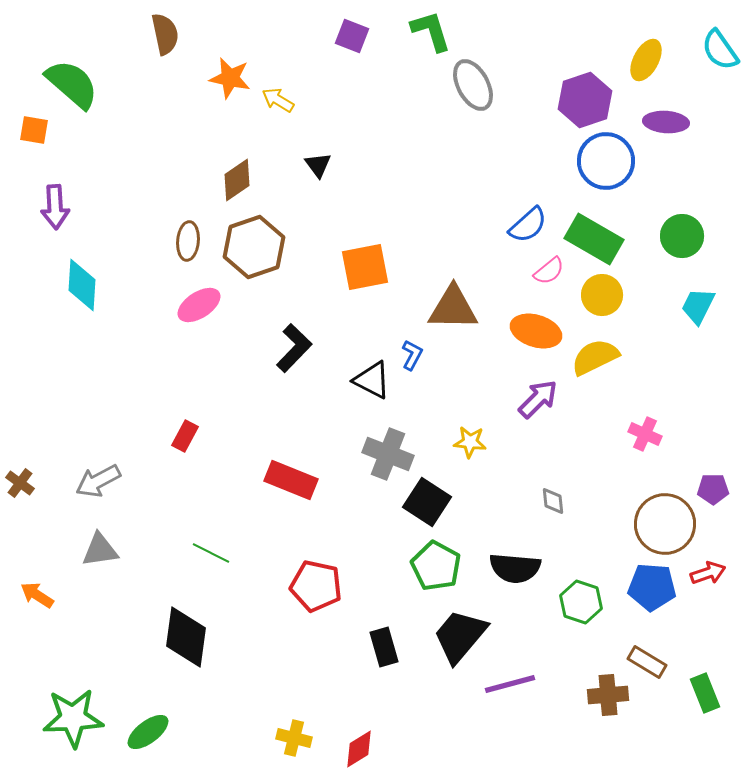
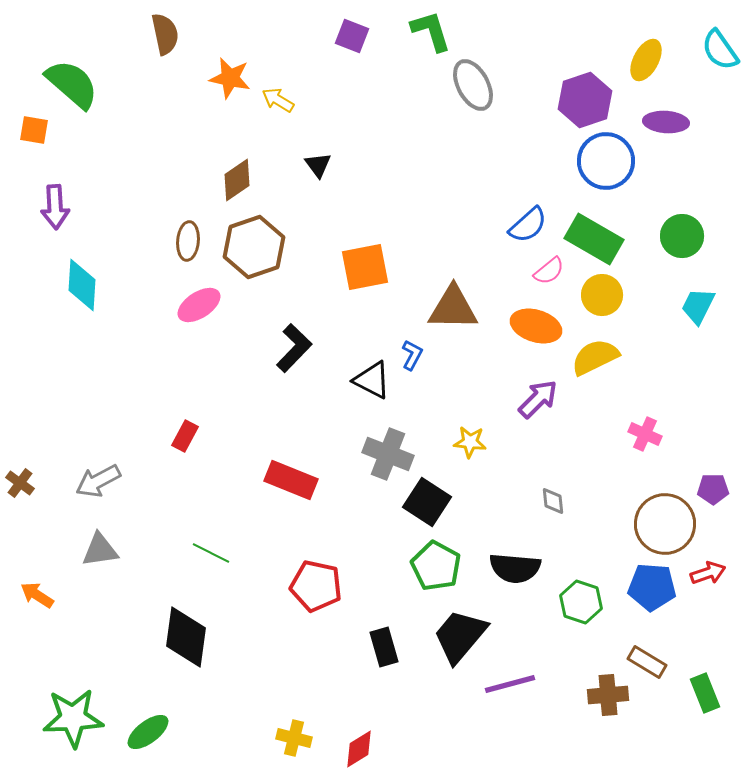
orange ellipse at (536, 331): moved 5 px up
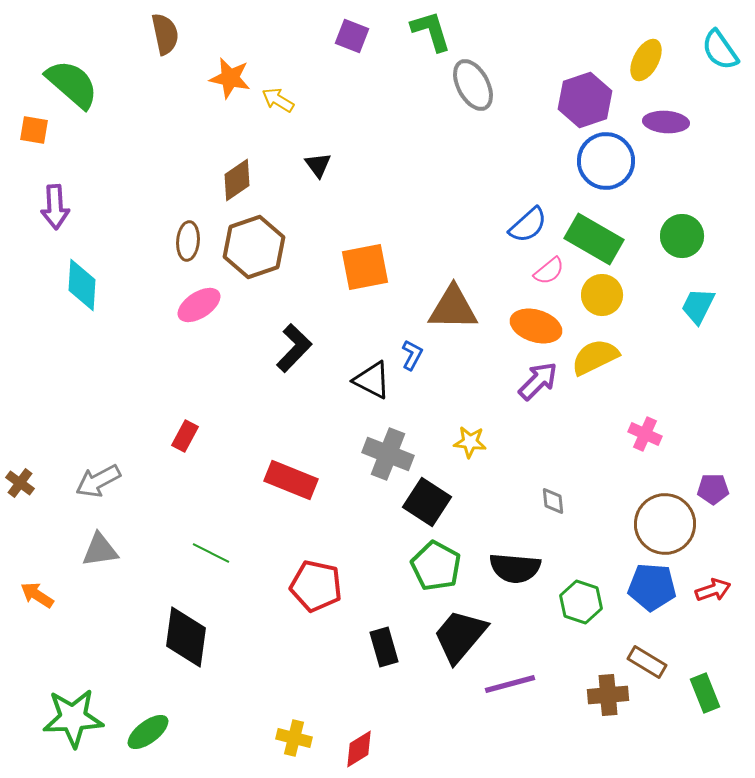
purple arrow at (538, 399): moved 18 px up
red arrow at (708, 573): moved 5 px right, 17 px down
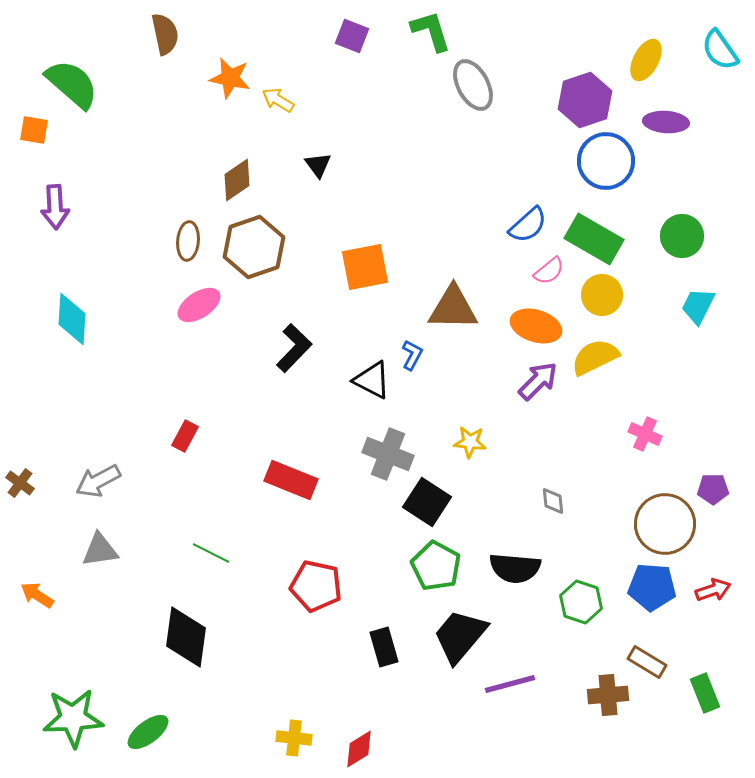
cyan diamond at (82, 285): moved 10 px left, 34 px down
yellow cross at (294, 738): rotated 8 degrees counterclockwise
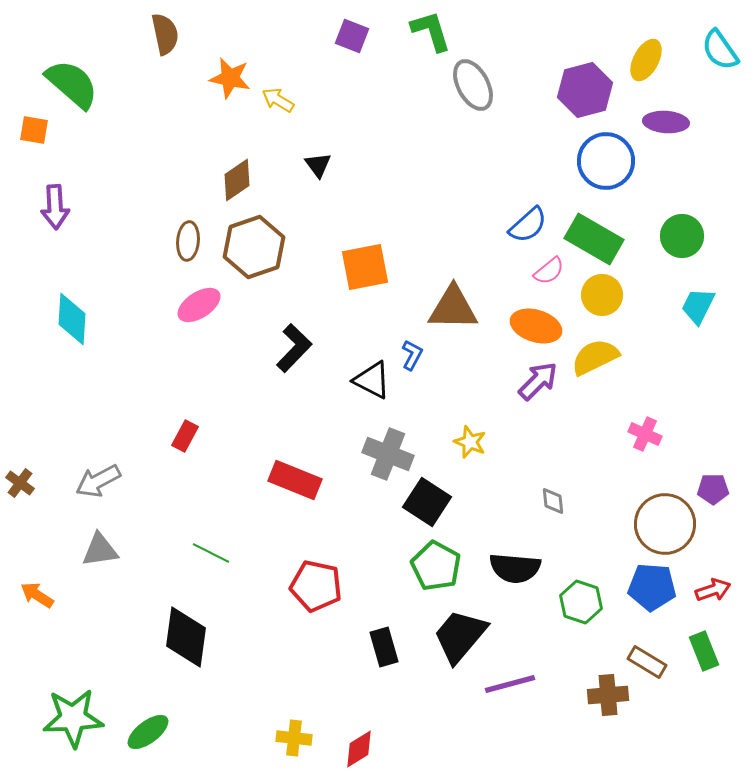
purple hexagon at (585, 100): moved 10 px up; rotated 4 degrees clockwise
yellow star at (470, 442): rotated 16 degrees clockwise
red rectangle at (291, 480): moved 4 px right
green rectangle at (705, 693): moved 1 px left, 42 px up
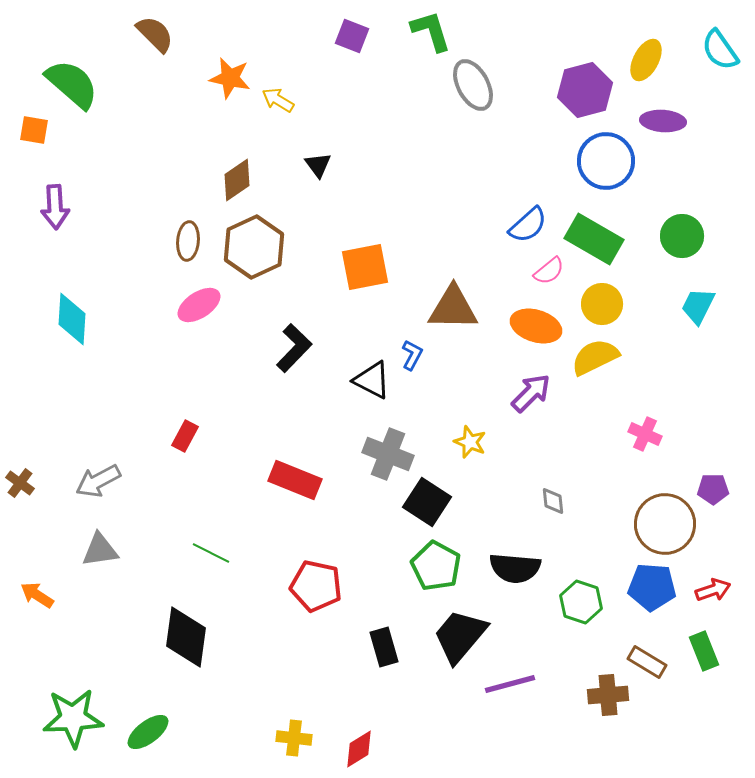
brown semicircle at (165, 34): moved 10 px left; rotated 33 degrees counterclockwise
purple ellipse at (666, 122): moved 3 px left, 1 px up
brown hexagon at (254, 247): rotated 6 degrees counterclockwise
yellow circle at (602, 295): moved 9 px down
purple arrow at (538, 381): moved 7 px left, 12 px down
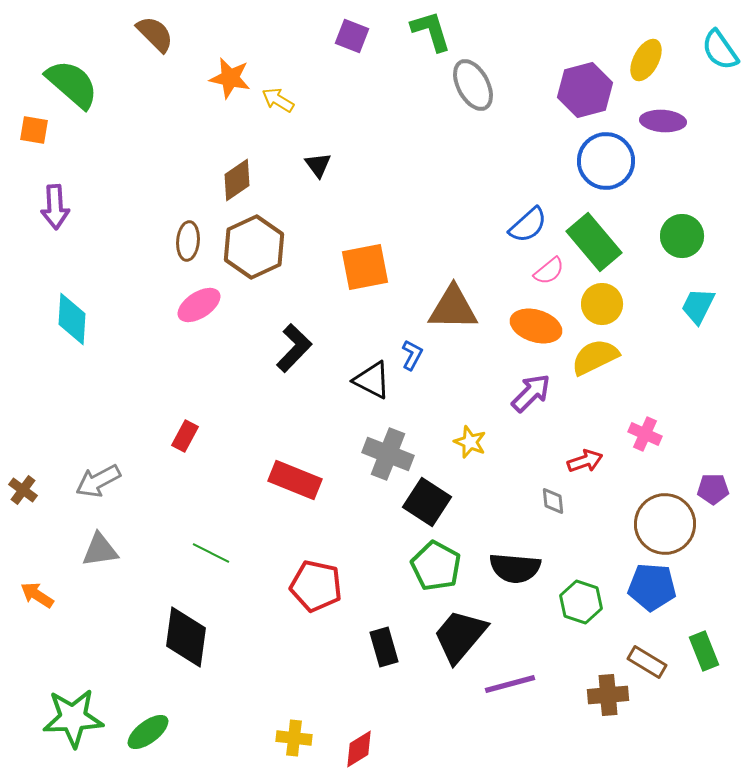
green rectangle at (594, 239): moved 3 px down; rotated 20 degrees clockwise
brown cross at (20, 483): moved 3 px right, 7 px down
red arrow at (713, 590): moved 128 px left, 129 px up
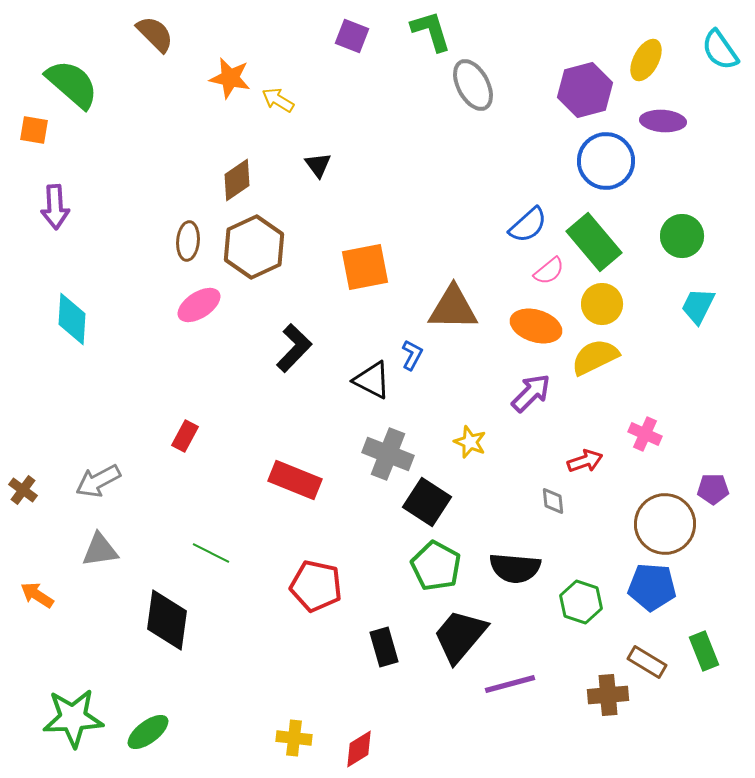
black diamond at (186, 637): moved 19 px left, 17 px up
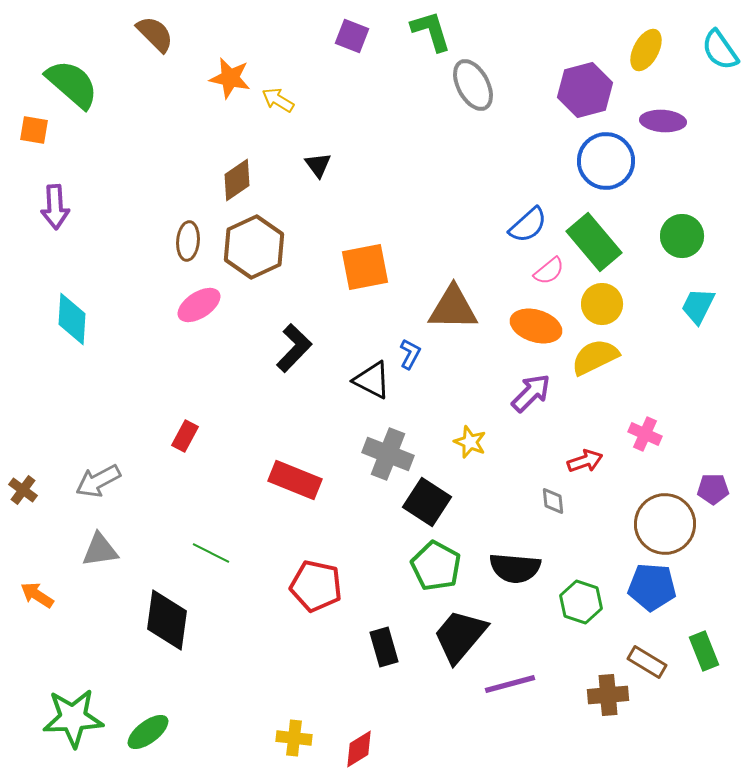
yellow ellipse at (646, 60): moved 10 px up
blue L-shape at (412, 355): moved 2 px left, 1 px up
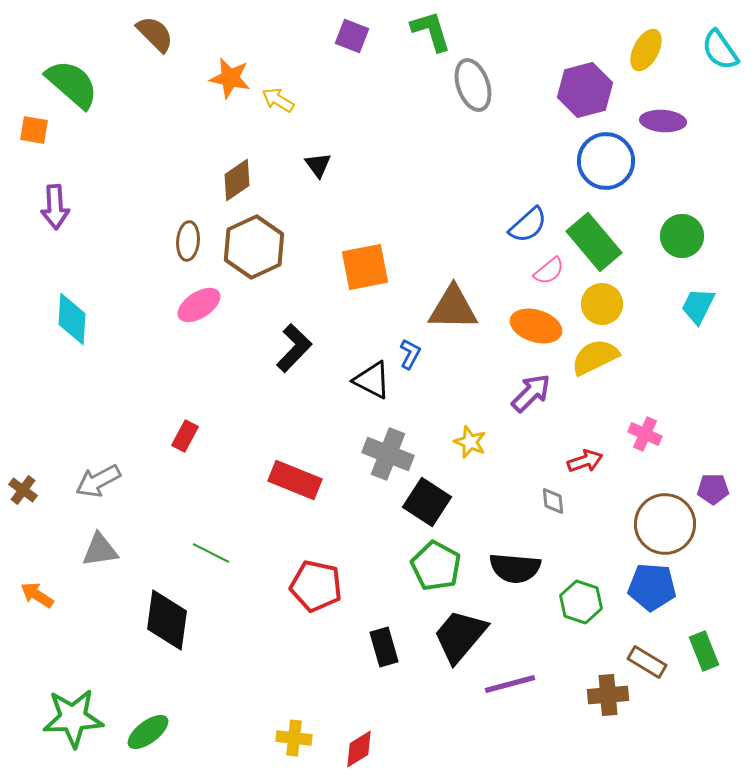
gray ellipse at (473, 85): rotated 9 degrees clockwise
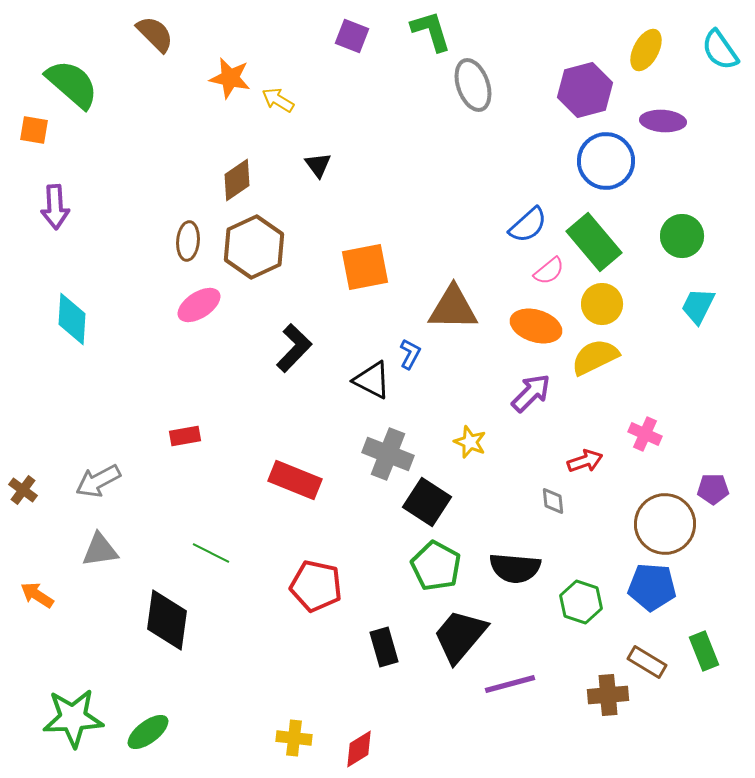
red rectangle at (185, 436): rotated 52 degrees clockwise
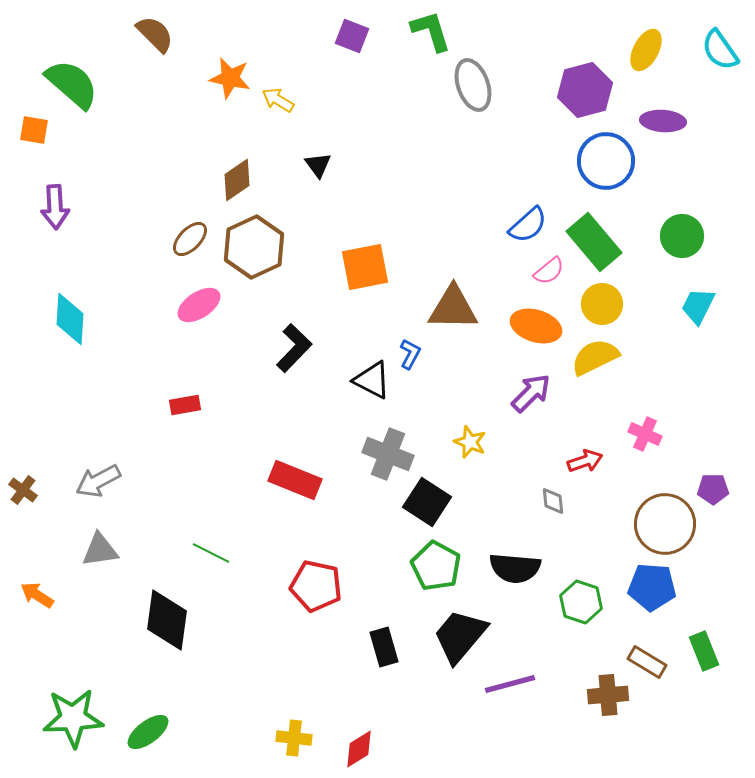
brown ellipse at (188, 241): moved 2 px right, 2 px up; rotated 39 degrees clockwise
cyan diamond at (72, 319): moved 2 px left
red rectangle at (185, 436): moved 31 px up
